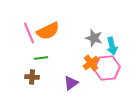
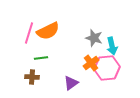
pink line: rotated 40 degrees clockwise
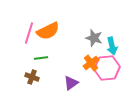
brown cross: rotated 16 degrees clockwise
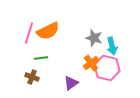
pink hexagon: rotated 20 degrees clockwise
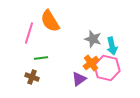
orange semicircle: moved 2 px right, 10 px up; rotated 85 degrees clockwise
gray star: moved 1 px left, 1 px down
purple triangle: moved 8 px right, 4 px up
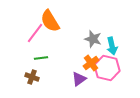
pink line: moved 6 px right; rotated 20 degrees clockwise
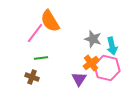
purple triangle: rotated 21 degrees counterclockwise
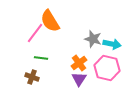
cyan arrow: moved 2 px up; rotated 66 degrees counterclockwise
green line: rotated 16 degrees clockwise
orange cross: moved 12 px left
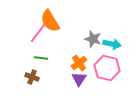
pink line: moved 3 px right
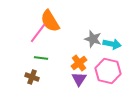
pink hexagon: moved 1 px right, 3 px down
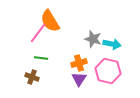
orange cross: rotated 21 degrees clockwise
